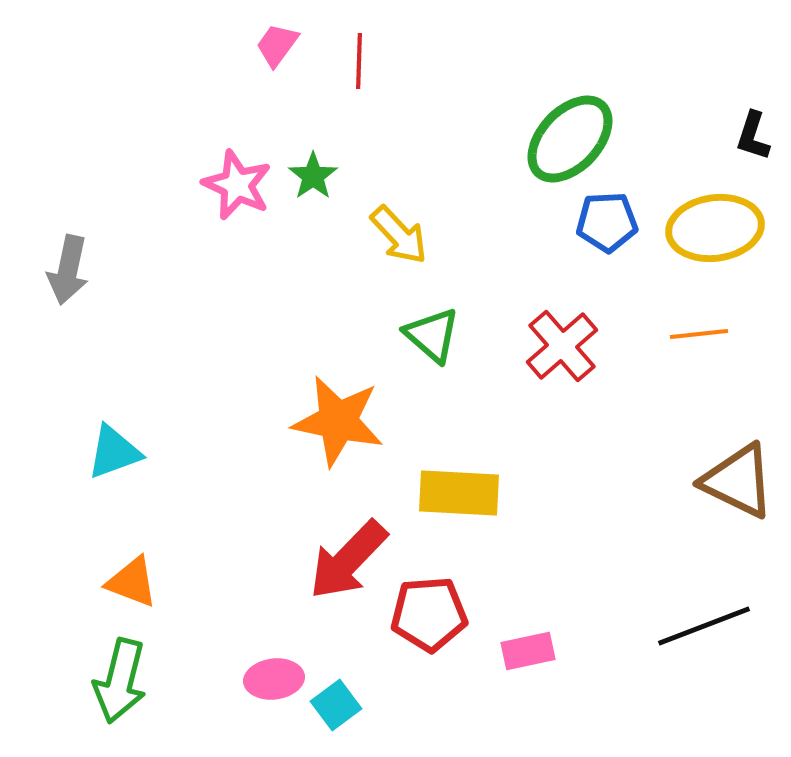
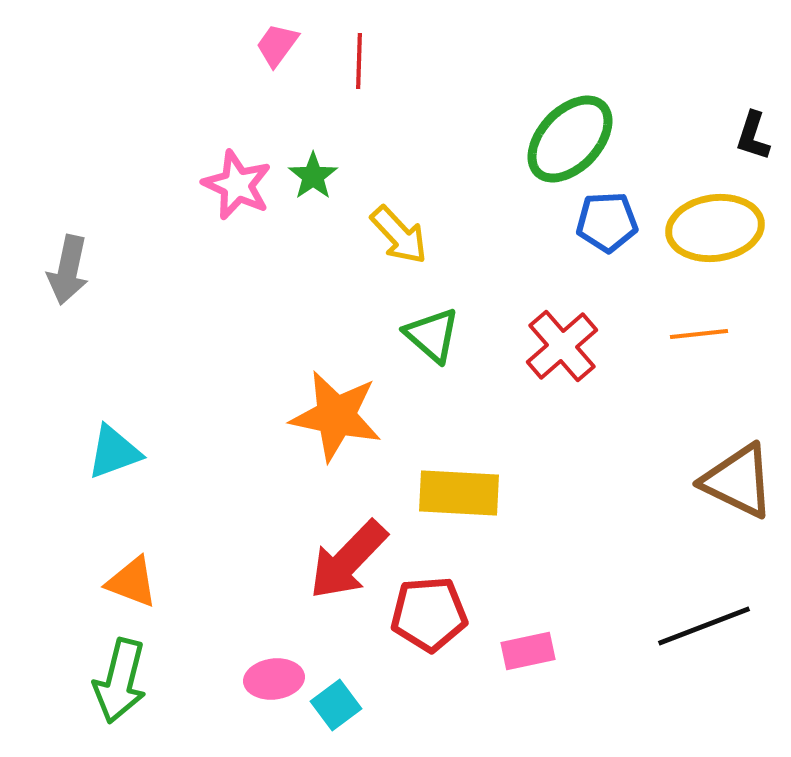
orange star: moved 2 px left, 5 px up
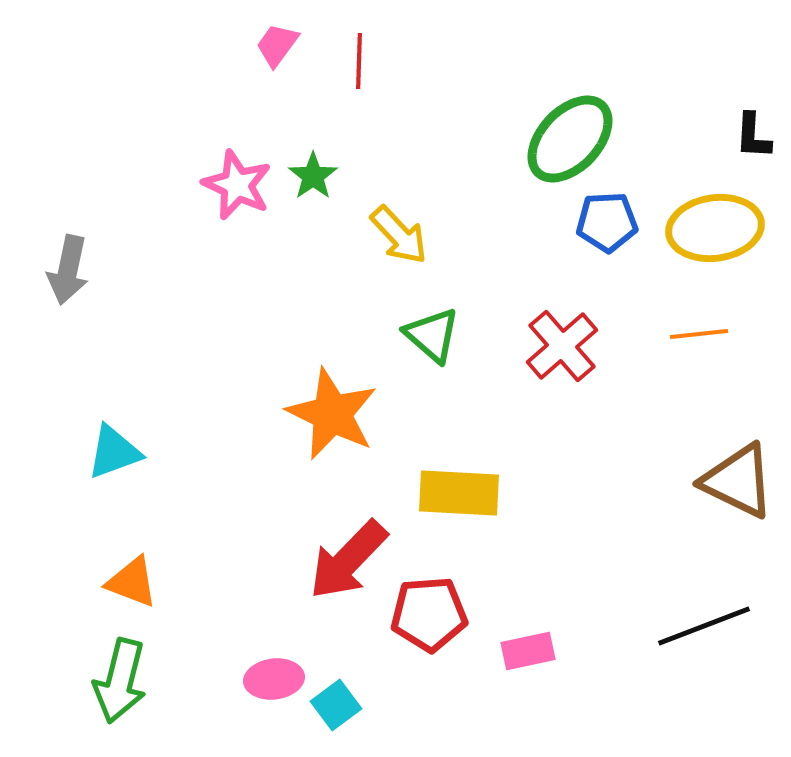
black L-shape: rotated 15 degrees counterclockwise
orange star: moved 4 px left, 2 px up; rotated 14 degrees clockwise
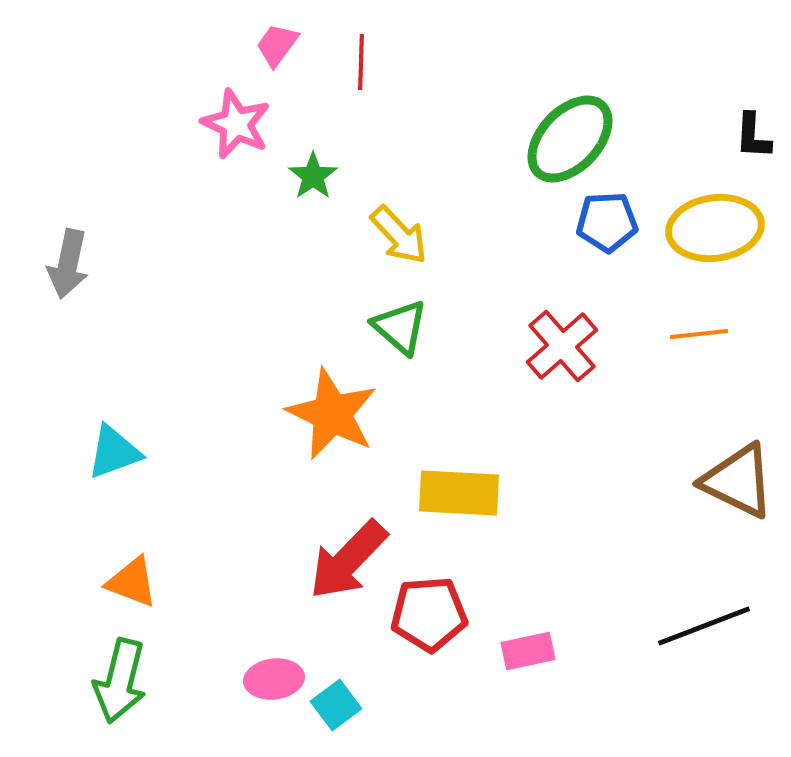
red line: moved 2 px right, 1 px down
pink star: moved 1 px left, 61 px up
gray arrow: moved 6 px up
green triangle: moved 32 px left, 8 px up
